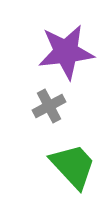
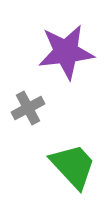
gray cross: moved 21 px left, 2 px down
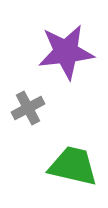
green trapezoid: rotated 34 degrees counterclockwise
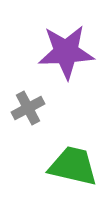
purple star: rotated 4 degrees clockwise
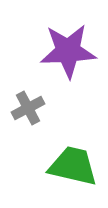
purple star: moved 2 px right, 1 px up
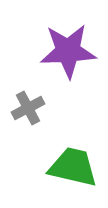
green trapezoid: moved 1 px down
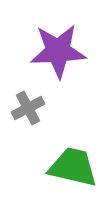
purple star: moved 10 px left
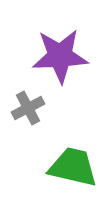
purple star: moved 2 px right, 5 px down
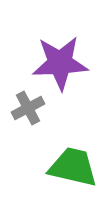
purple star: moved 7 px down
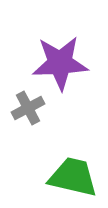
green trapezoid: moved 10 px down
